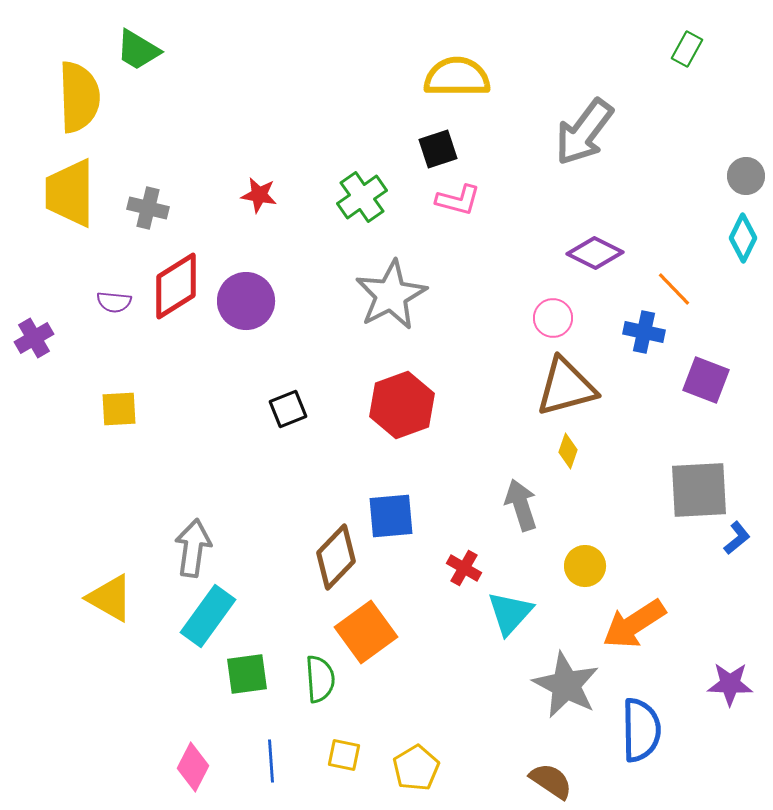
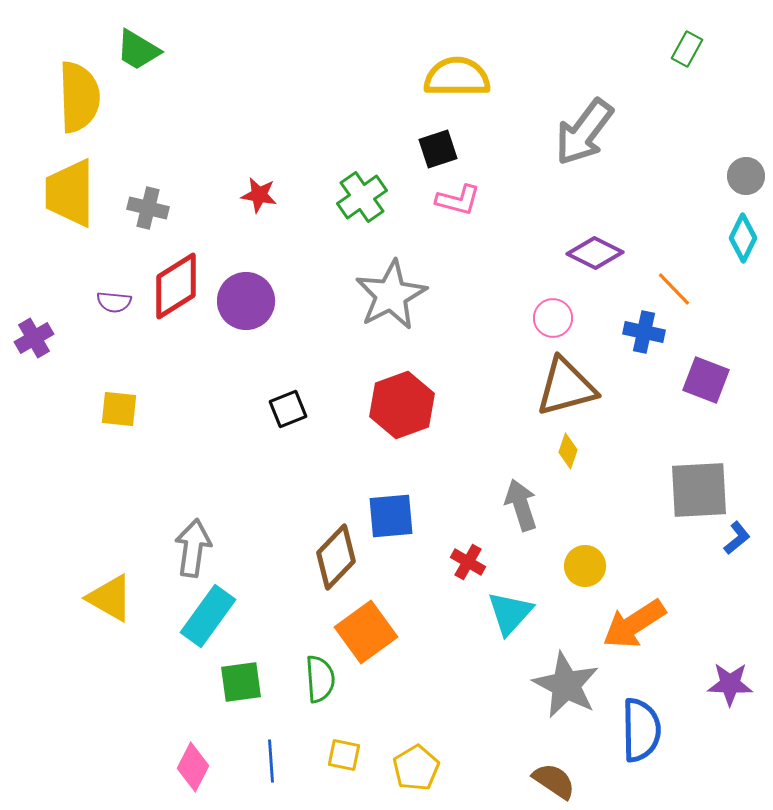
yellow square at (119, 409): rotated 9 degrees clockwise
red cross at (464, 568): moved 4 px right, 6 px up
green square at (247, 674): moved 6 px left, 8 px down
brown semicircle at (551, 781): moved 3 px right
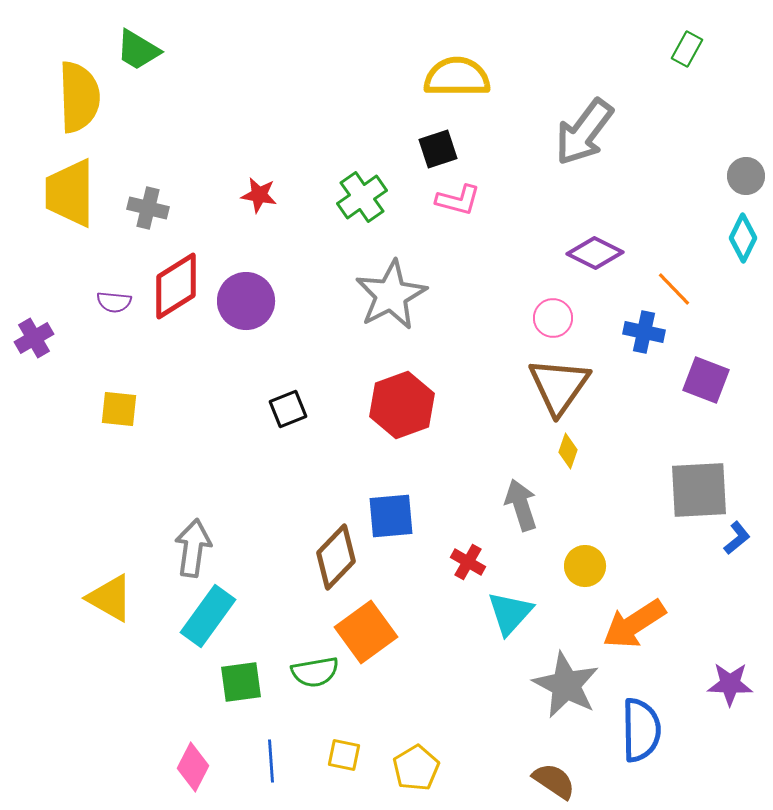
brown triangle at (566, 387): moved 7 px left, 1 px up; rotated 40 degrees counterclockwise
green semicircle at (320, 679): moved 5 px left, 7 px up; rotated 84 degrees clockwise
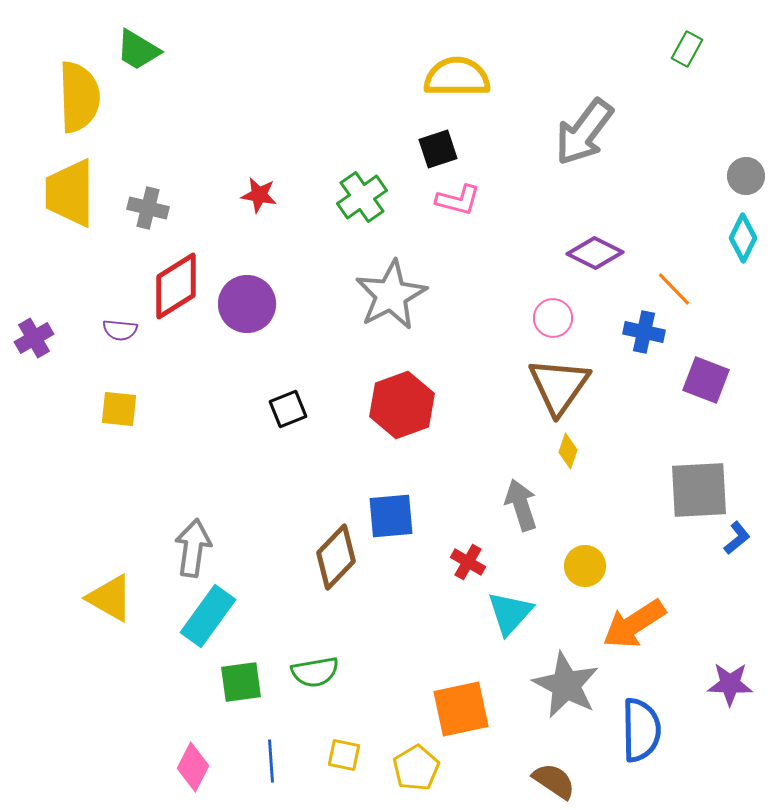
purple circle at (246, 301): moved 1 px right, 3 px down
purple semicircle at (114, 302): moved 6 px right, 28 px down
orange square at (366, 632): moved 95 px right, 77 px down; rotated 24 degrees clockwise
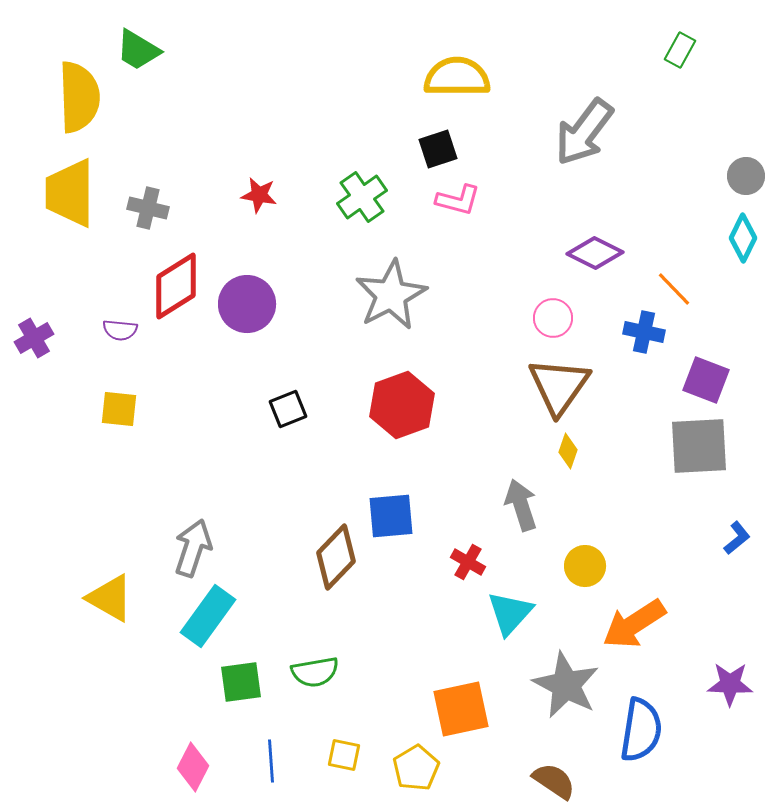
green rectangle at (687, 49): moved 7 px left, 1 px down
gray square at (699, 490): moved 44 px up
gray arrow at (193, 548): rotated 10 degrees clockwise
blue semicircle at (641, 730): rotated 10 degrees clockwise
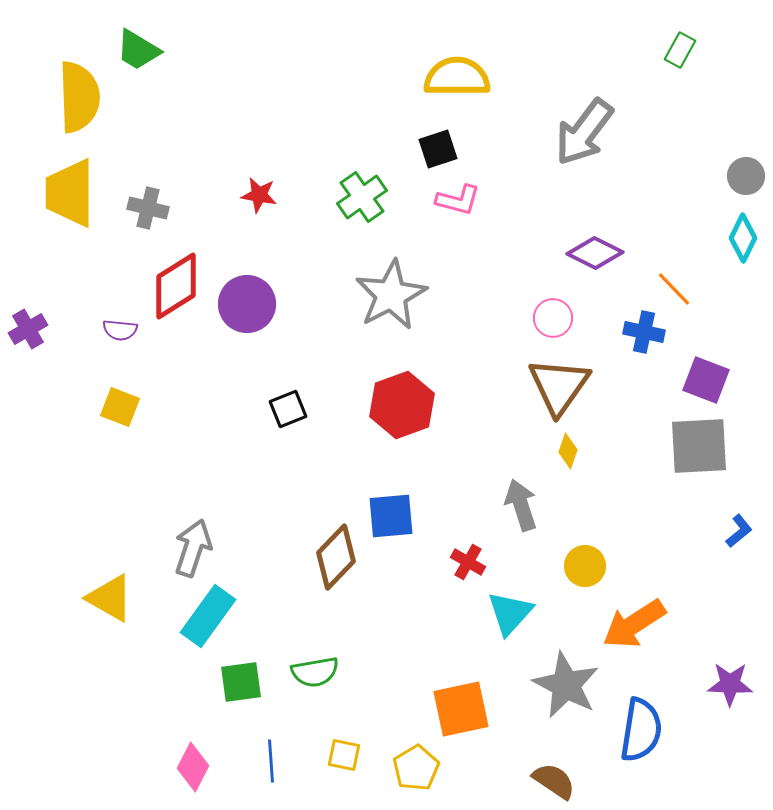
purple cross at (34, 338): moved 6 px left, 9 px up
yellow square at (119, 409): moved 1 px right, 2 px up; rotated 15 degrees clockwise
blue L-shape at (737, 538): moved 2 px right, 7 px up
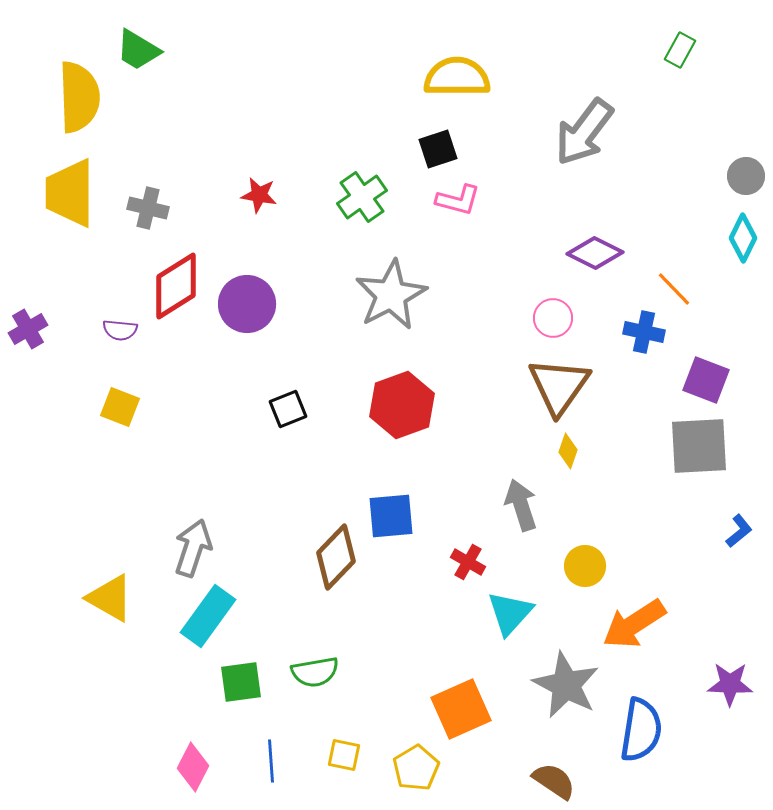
orange square at (461, 709): rotated 12 degrees counterclockwise
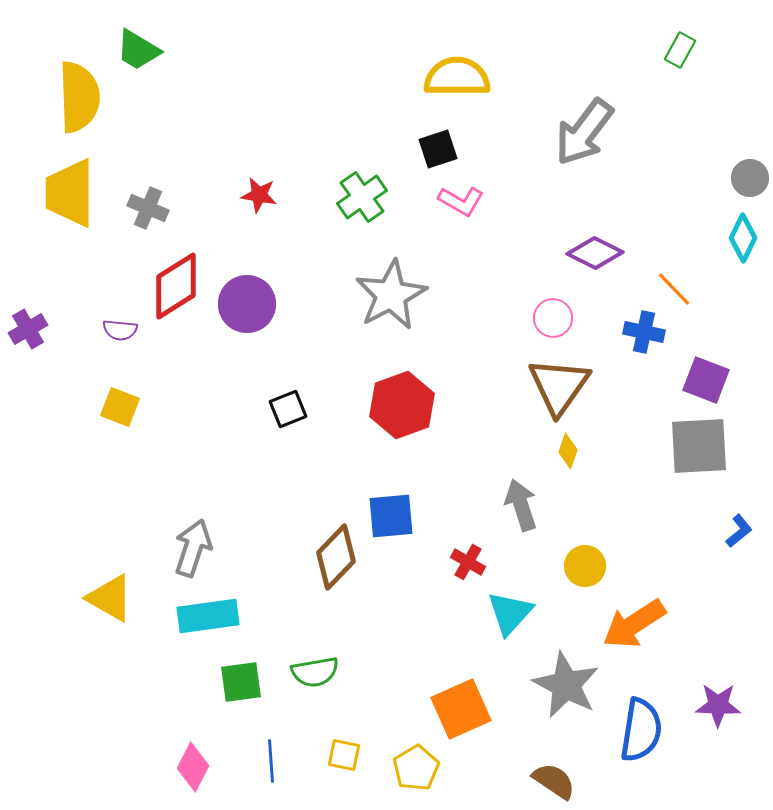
gray circle at (746, 176): moved 4 px right, 2 px down
pink L-shape at (458, 200): moved 3 px right, 1 px down; rotated 15 degrees clockwise
gray cross at (148, 208): rotated 9 degrees clockwise
cyan rectangle at (208, 616): rotated 46 degrees clockwise
purple star at (730, 684): moved 12 px left, 21 px down
